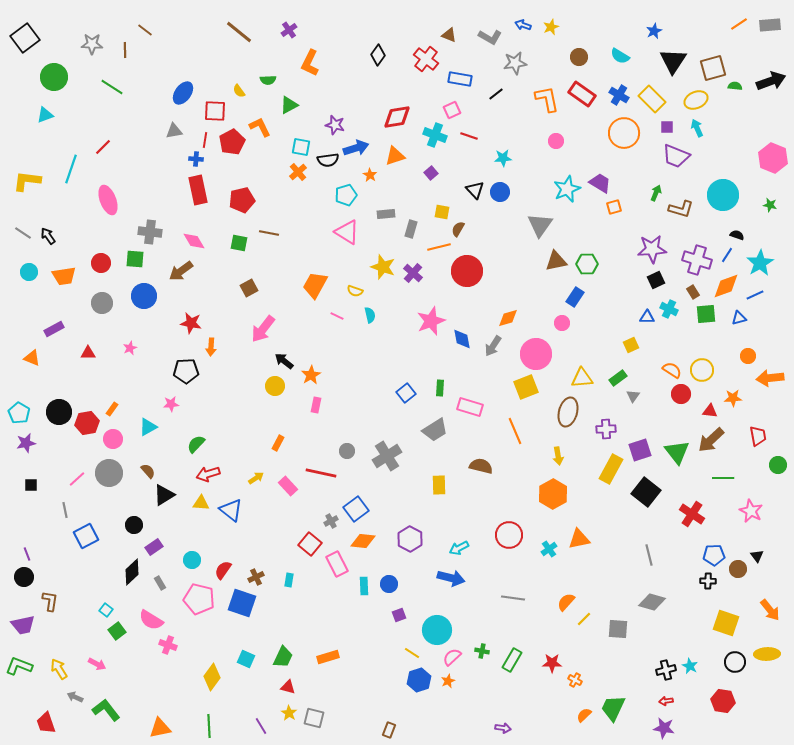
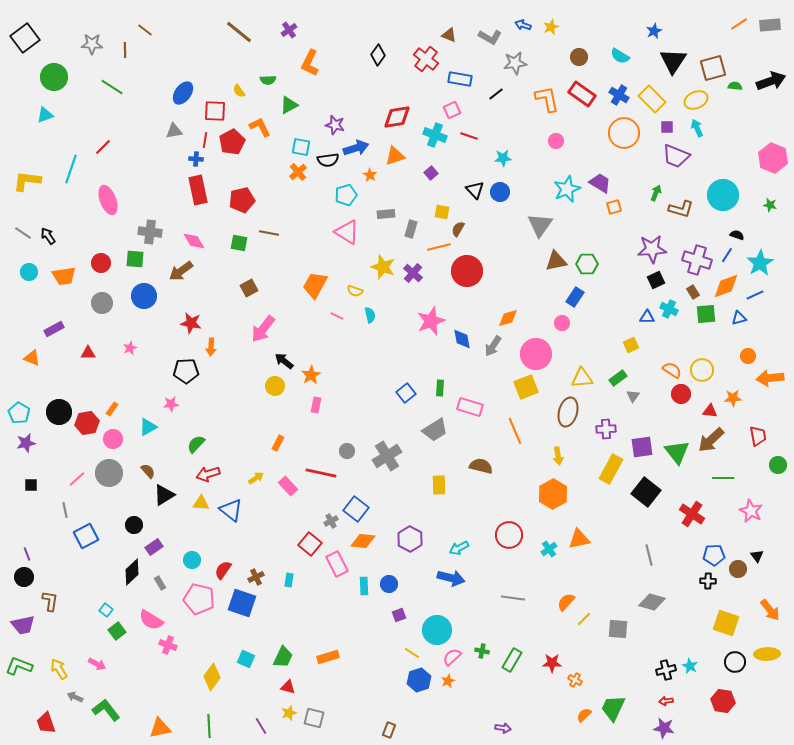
purple square at (640, 450): moved 2 px right, 3 px up; rotated 10 degrees clockwise
blue square at (356, 509): rotated 15 degrees counterclockwise
yellow star at (289, 713): rotated 21 degrees clockwise
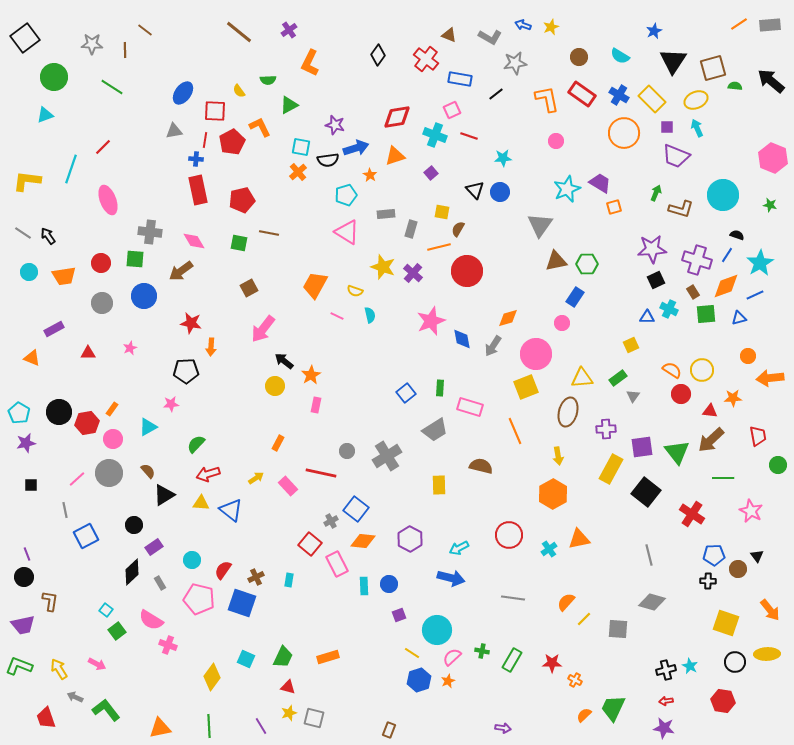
black arrow at (771, 81): rotated 120 degrees counterclockwise
red trapezoid at (46, 723): moved 5 px up
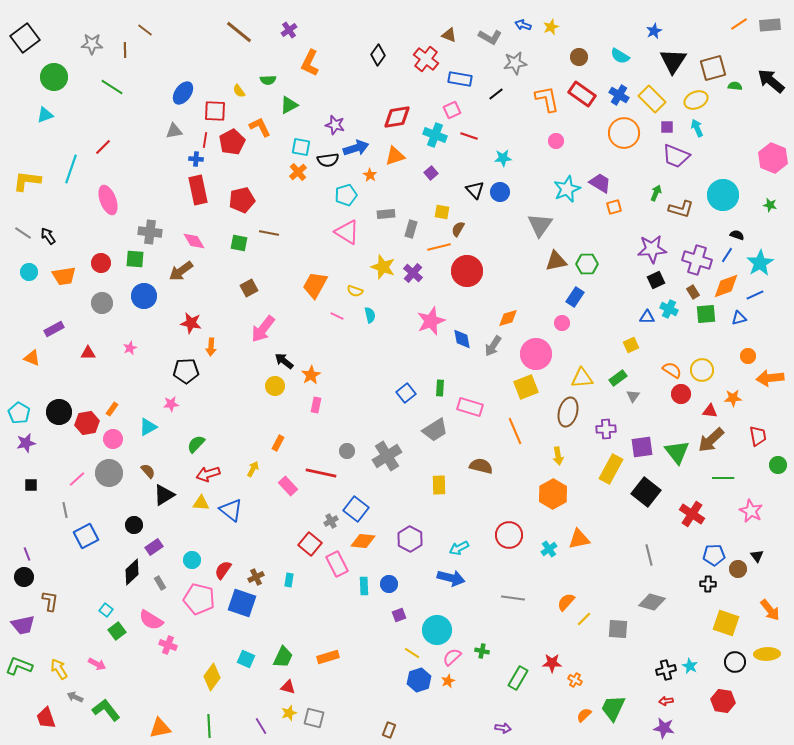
yellow arrow at (256, 478): moved 3 px left, 9 px up; rotated 28 degrees counterclockwise
black cross at (708, 581): moved 3 px down
green rectangle at (512, 660): moved 6 px right, 18 px down
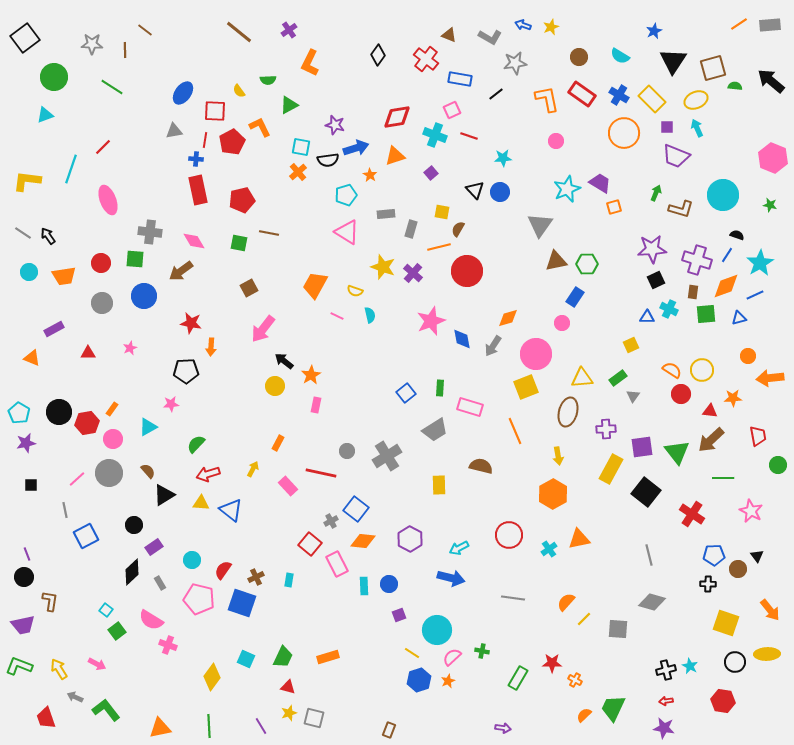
brown rectangle at (693, 292): rotated 40 degrees clockwise
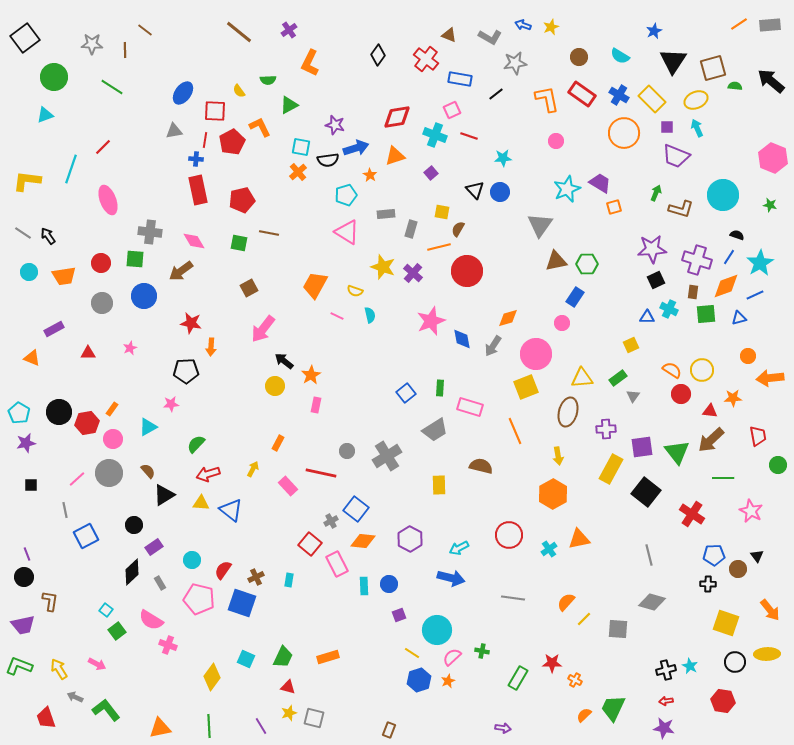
blue line at (727, 255): moved 2 px right, 2 px down
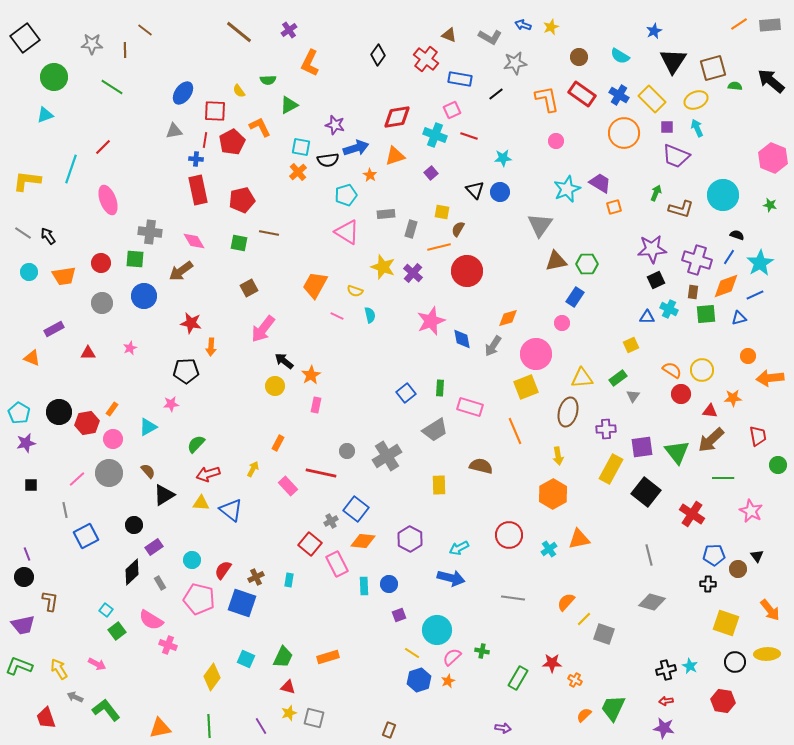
gray square at (618, 629): moved 14 px left, 5 px down; rotated 15 degrees clockwise
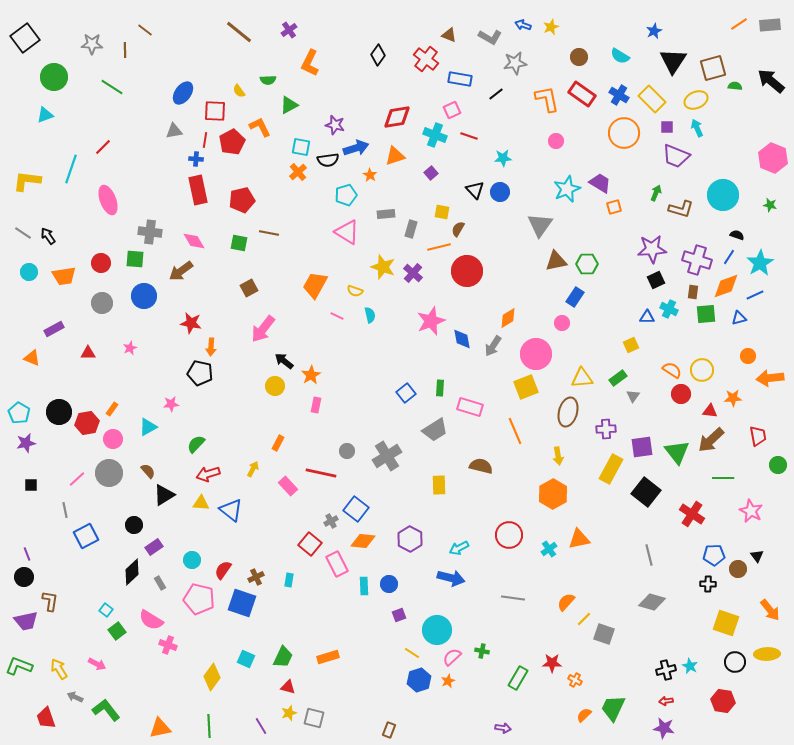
orange diamond at (508, 318): rotated 15 degrees counterclockwise
black pentagon at (186, 371): moved 14 px right, 2 px down; rotated 15 degrees clockwise
purple trapezoid at (23, 625): moved 3 px right, 4 px up
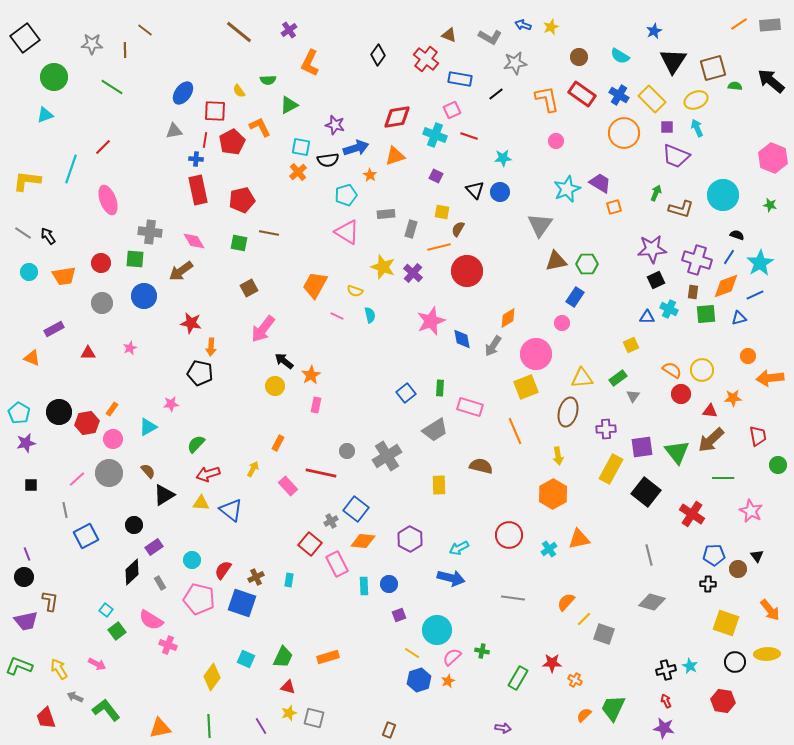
purple square at (431, 173): moved 5 px right, 3 px down; rotated 24 degrees counterclockwise
red arrow at (666, 701): rotated 72 degrees clockwise
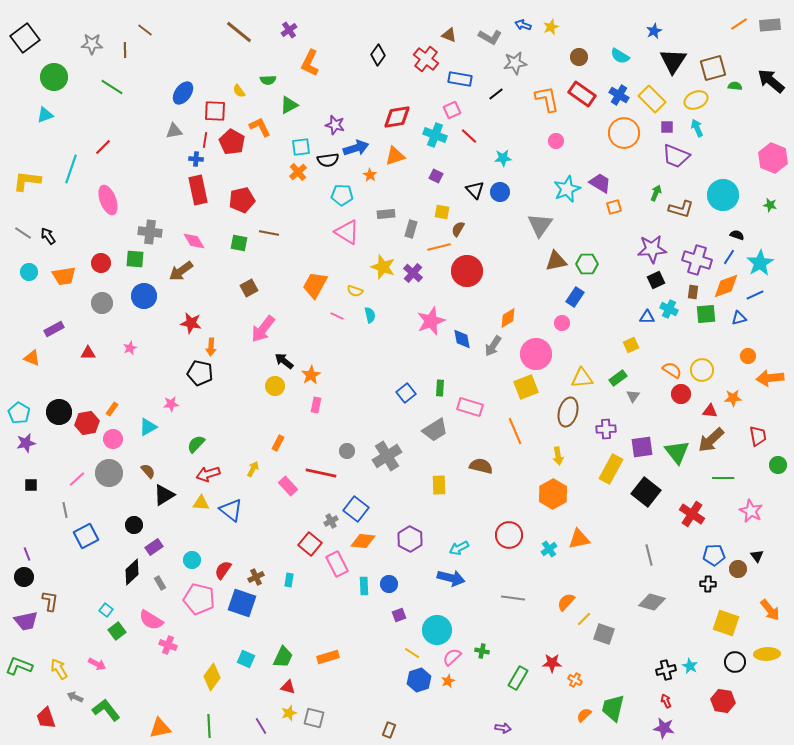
red line at (469, 136): rotated 24 degrees clockwise
red pentagon at (232, 142): rotated 15 degrees counterclockwise
cyan square at (301, 147): rotated 18 degrees counterclockwise
cyan pentagon at (346, 195): moved 4 px left; rotated 20 degrees clockwise
green trapezoid at (613, 708): rotated 12 degrees counterclockwise
